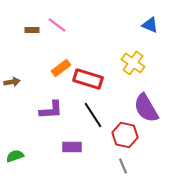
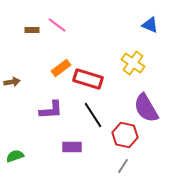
gray line: rotated 56 degrees clockwise
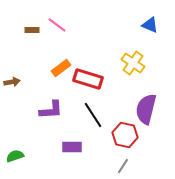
purple semicircle: moved 1 px down; rotated 44 degrees clockwise
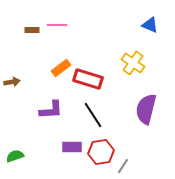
pink line: rotated 36 degrees counterclockwise
red hexagon: moved 24 px left, 17 px down; rotated 20 degrees counterclockwise
